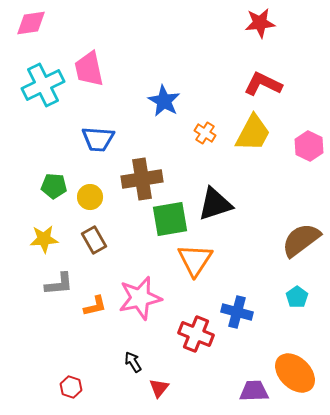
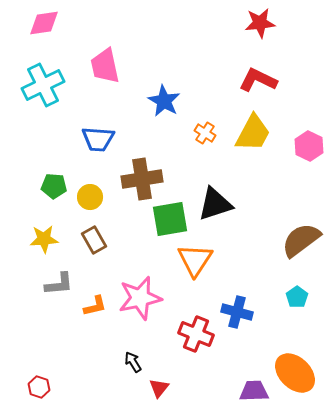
pink diamond: moved 13 px right
pink trapezoid: moved 16 px right, 3 px up
red L-shape: moved 5 px left, 4 px up
red hexagon: moved 32 px left
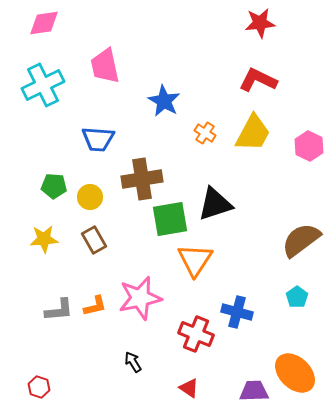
gray L-shape: moved 26 px down
red triangle: moved 30 px right; rotated 35 degrees counterclockwise
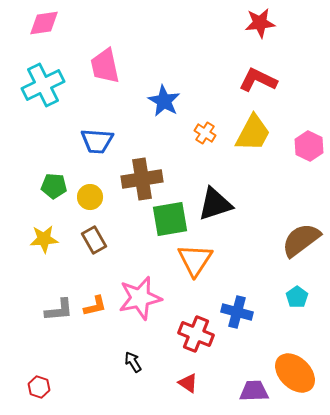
blue trapezoid: moved 1 px left, 2 px down
red triangle: moved 1 px left, 5 px up
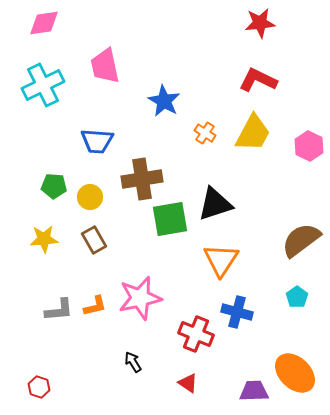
orange triangle: moved 26 px right
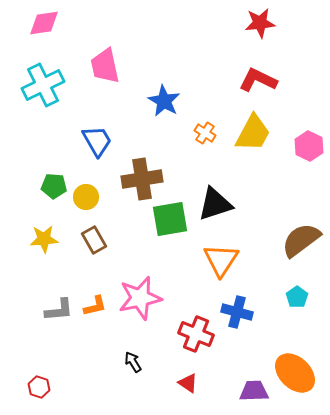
blue trapezoid: rotated 124 degrees counterclockwise
yellow circle: moved 4 px left
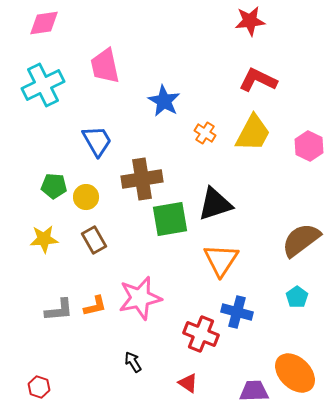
red star: moved 10 px left, 2 px up
red cross: moved 5 px right
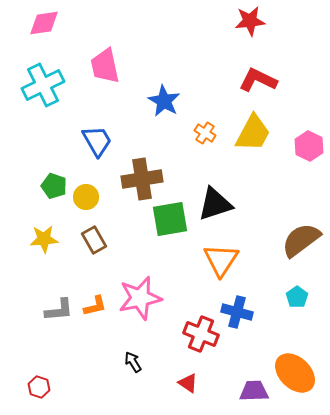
green pentagon: rotated 15 degrees clockwise
